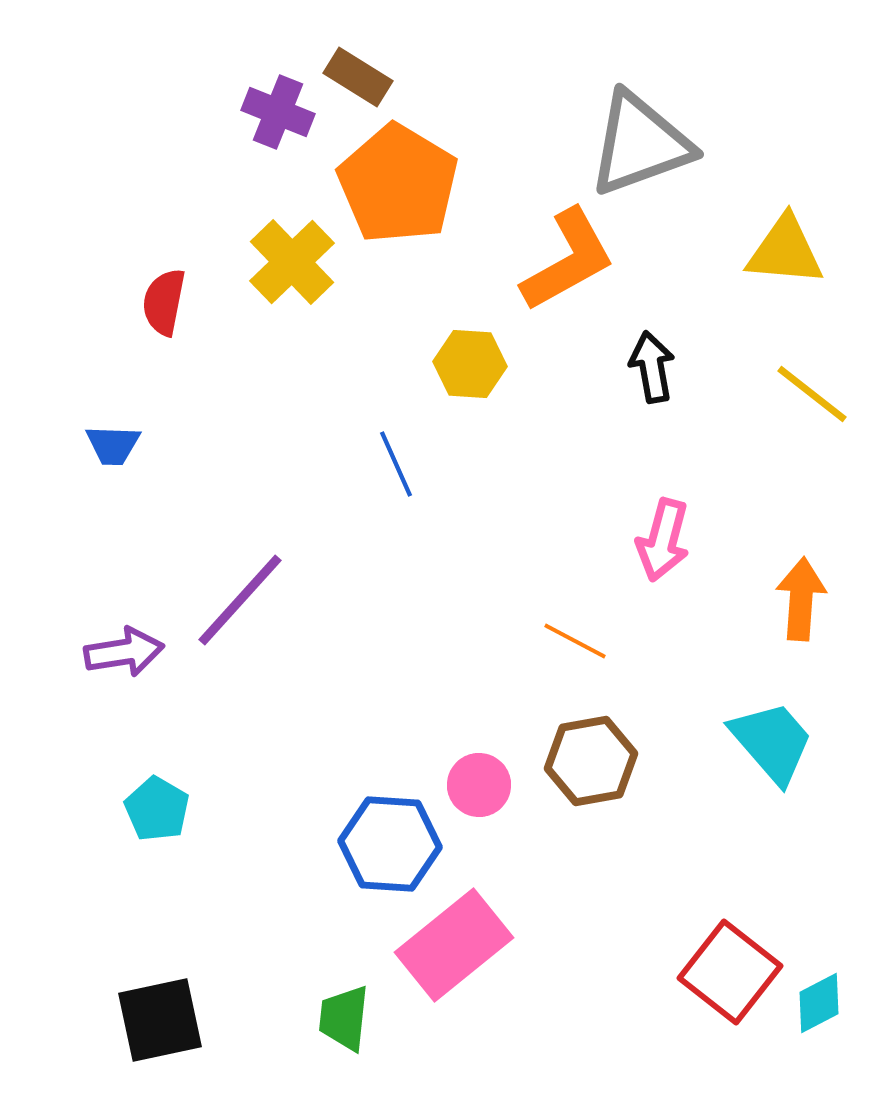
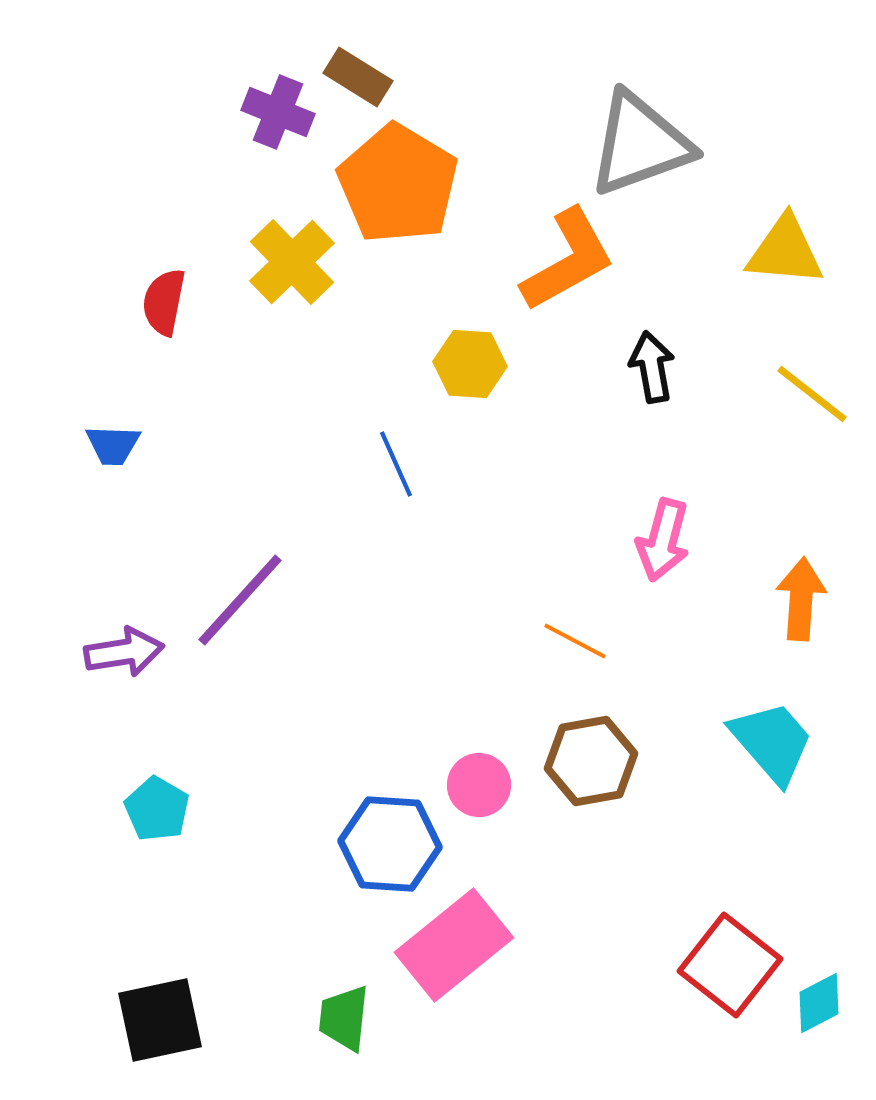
red square: moved 7 px up
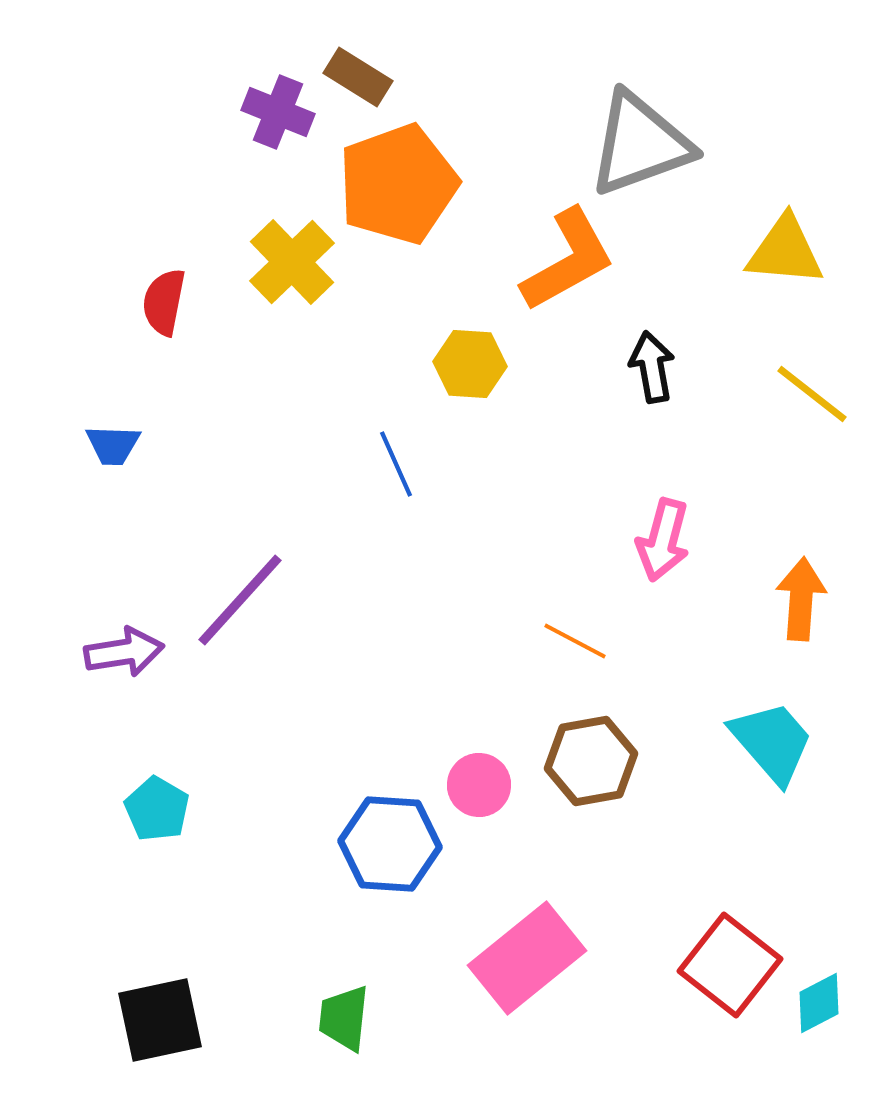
orange pentagon: rotated 21 degrees clockwise
pink rectangle: moved 73 px right, 13 px down
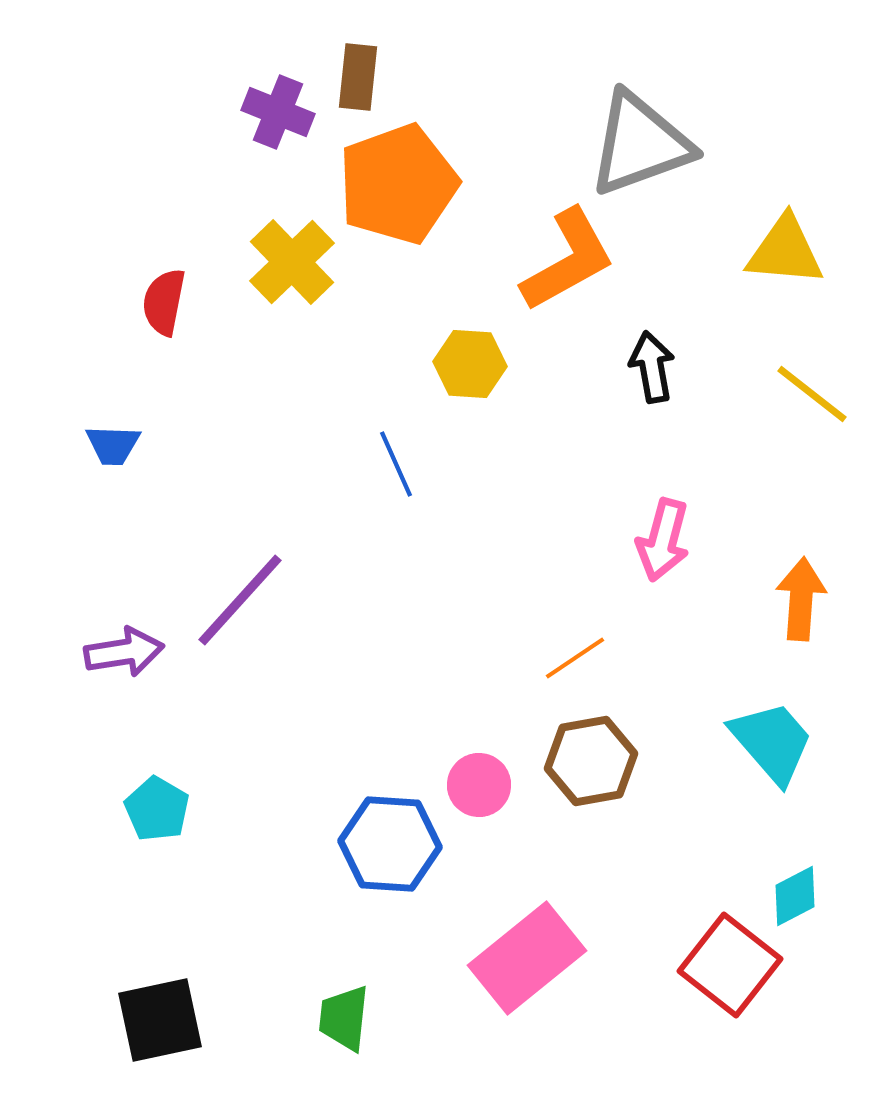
brown rectangle: rotated 64 degrees clockwise
orange line: moved 17 px down; rotated 62 degrees counterclockwise
cyan diamond: moved 24 px left, 107 px up
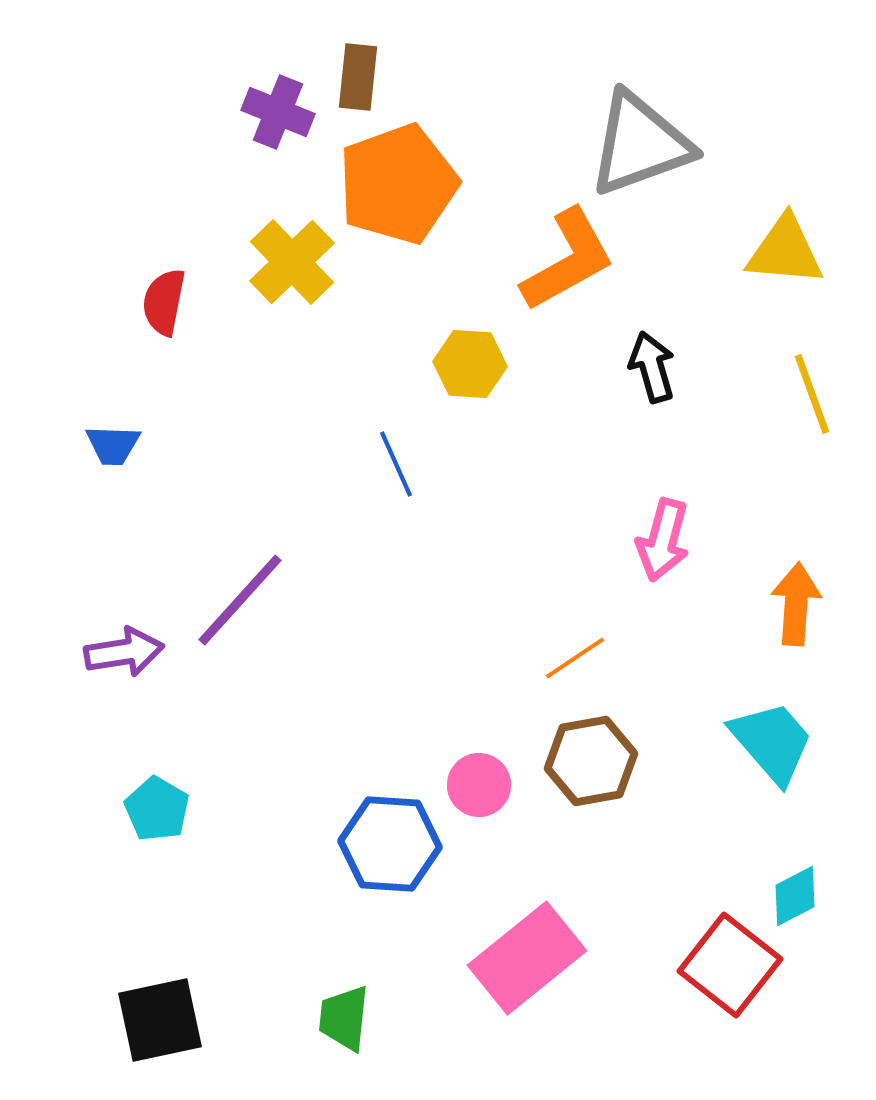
black arrow: rotated 6 degrees counterclockwise
yellow line: rotated 32 degrees clockwise
orange arrow: moved 5 px left, 5 px down
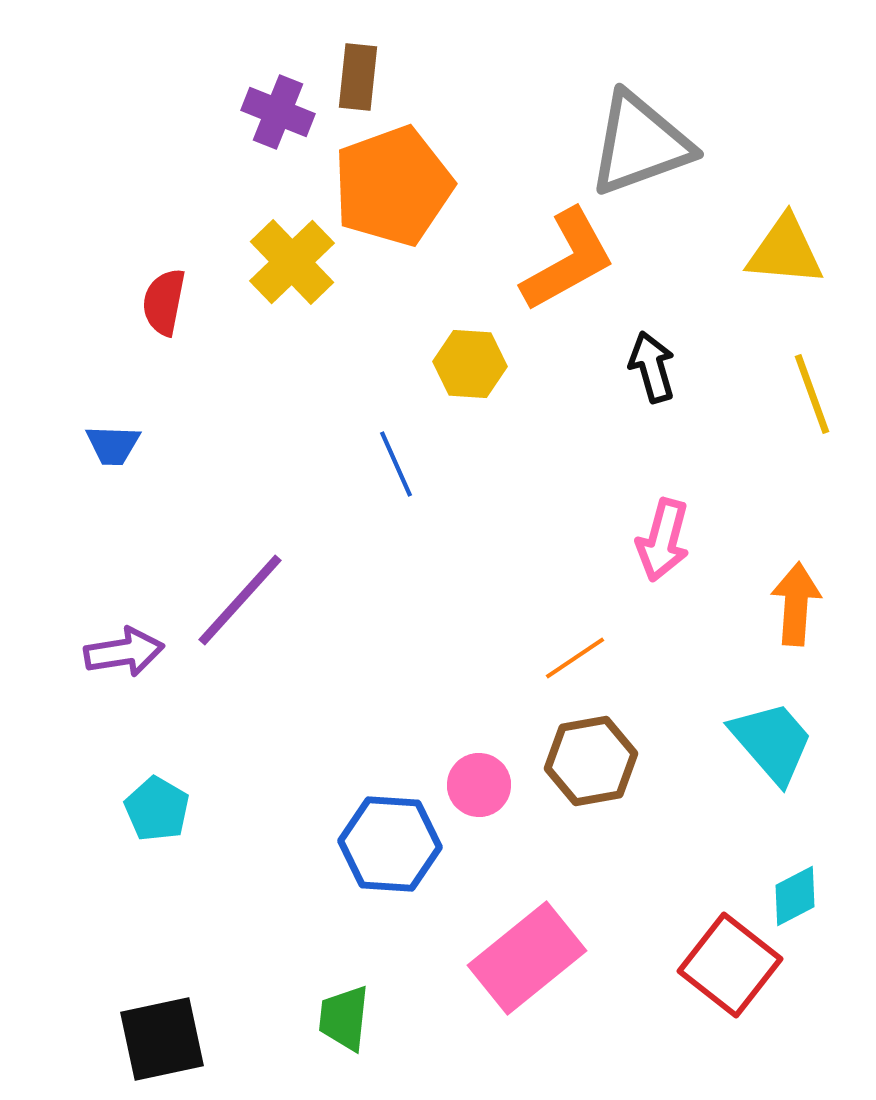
orange pentagon: moved 5 px left, 2 px down
black square: moved 2 px right, 19 px down
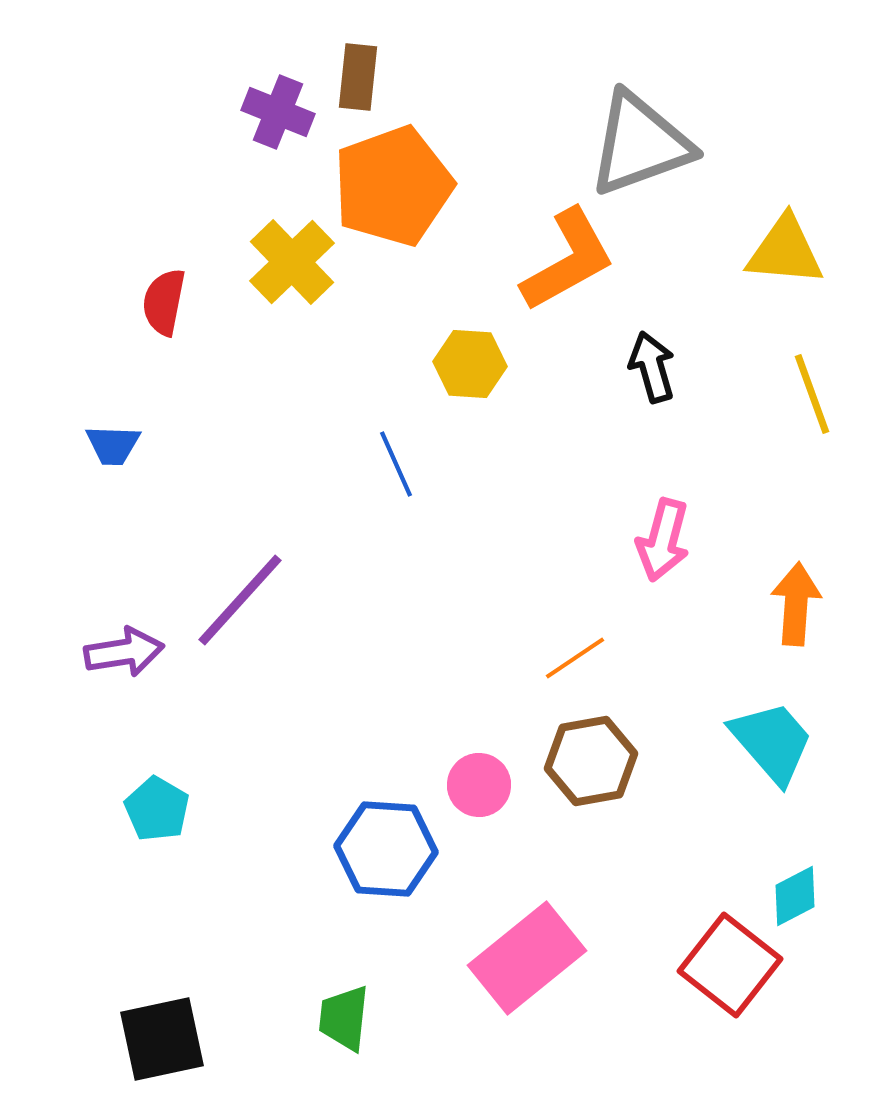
blue hexagon: moved 4 px left, 5 px down
